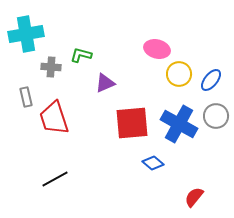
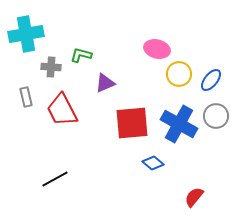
red trapezoid: moved 8 px right, 8 px up; rotated 9 degrees counterclockwise
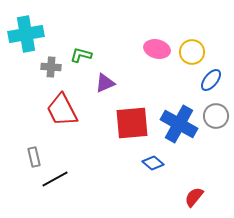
yellow circle: moved 13 px right, 22 px up
gray rectangle: moved 8 px right, 60 px down
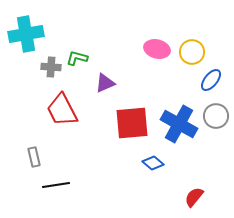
green L-shape: moved 4 px left, 3 px down
black line: moved 1 px right, 6 px down; rotated 20 degrees clockwise
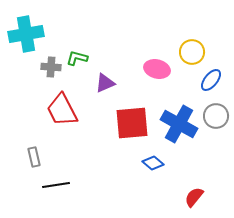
pink ellipse: moved 20 px down
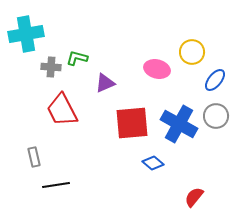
blue ellipse: moved 4 px right
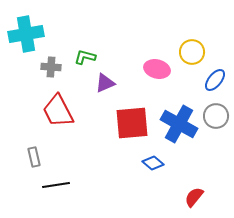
green L-shape: moved 8 px right, 1 px up
red trapezoid: moved 4 px left, 1 px down
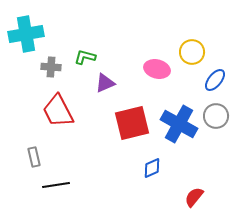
red square: rotated 9 degrees counterclockwise
blue diamond: moved 1 px left, 5 px down; rotated 65 degrees counterclockwise
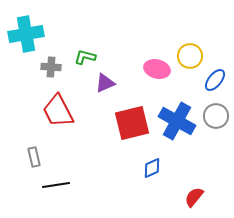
yellow circle: moved 2 px left, 4 px down
blue cross: moved 2 px left, 3 px up
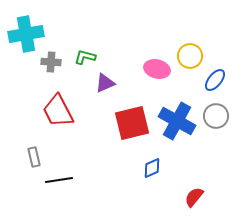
gray cross: moved 5 px up
black line: moved 3 px right, 5 px up
